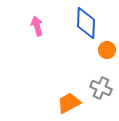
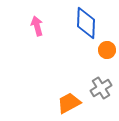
gray cross: rotated 35 degrees clockwise
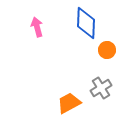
pink arrow: moved 1 px down
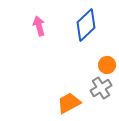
blue diamond: moved 2 px down; rotated 44 degrees clockwise
pink arrow: moved 2 px right, 1 px up
orange circle: moved 15 px down
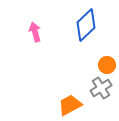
pink arrow: moved 4 px left, 6 px down
orange trapezoid: moved 1 px right, 2 px down
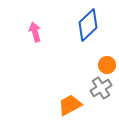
blue diamond: moved 2 px right
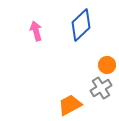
blue diamond: moved 7 px left
pink arrow: moved 1 px right, 1 px up
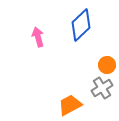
pink arrow: moved 2 px right, 6 px down
gray cross: moved 1 px right
